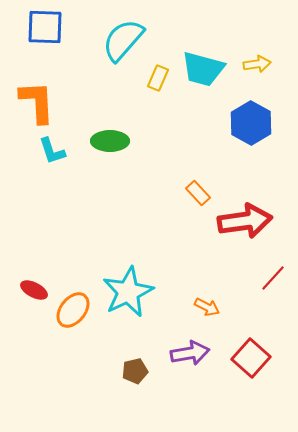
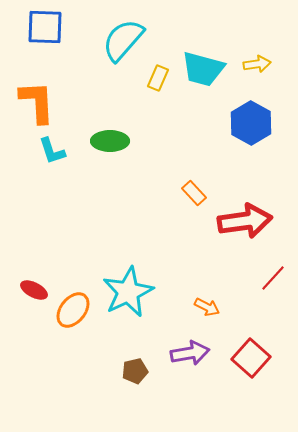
orange rectangle: moved 4 px left
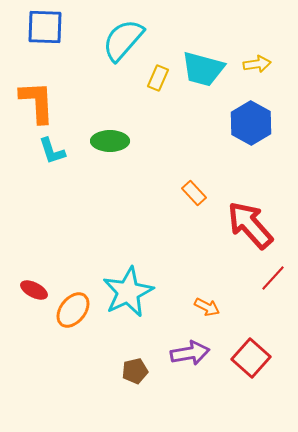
red arrow: moved 5 px right, 4 px down; rotated 124 degrees counterclockwise
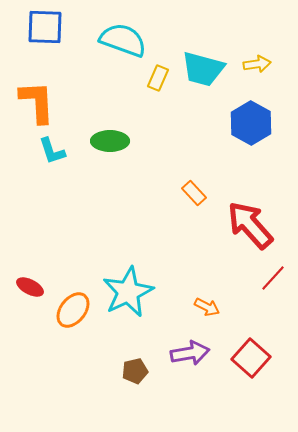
cyan semicircle: rotated 69 degrees clockwise
red ellipse: moved 4 px left, 3 px up
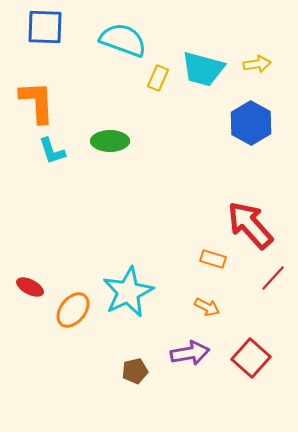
orange rectangle: moved 19 px right, 66 px down; rotated 30 degrees counterclockwise
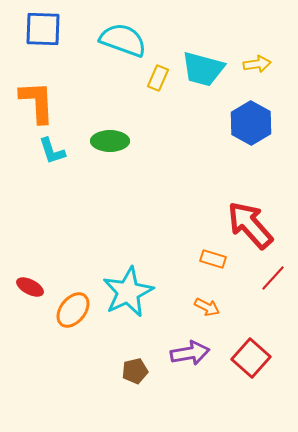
blue square: moved 2 px left, 2 px down
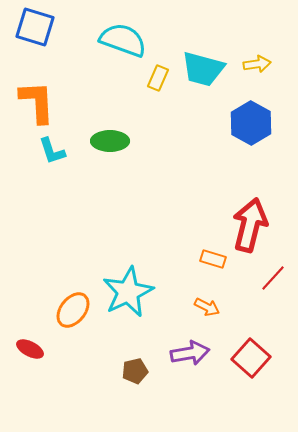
blue square: moved 8 px left, 2 px up; rotated 15 degrees clockwise
red arrow: rotated 56 degrees clockwise
red ellipse: moved 62 px down
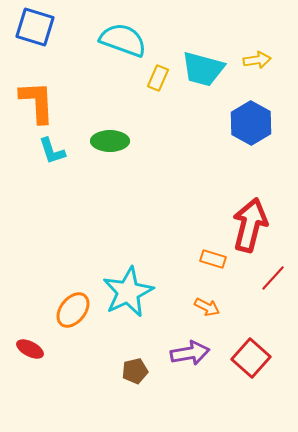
yellow arrow: moved 4 px up
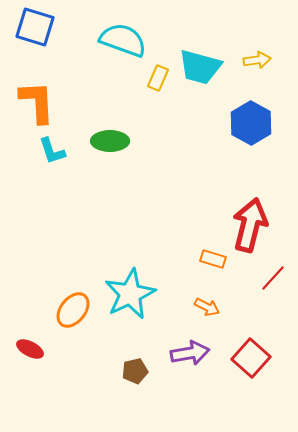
cyan trapezoid: moved 3 px left, 2 px up
cyan star: moved 2 px right, 2 px down
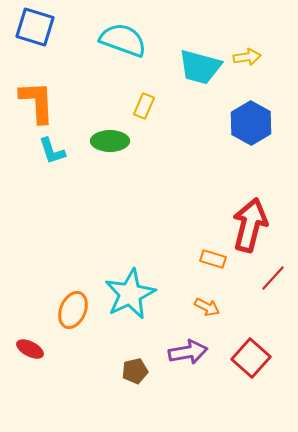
yellow arrow: moved 10 px left, 3 px up
yellow rectangle: moved 14 px left, 28 px down
orange ellipse: rotated 15 degrees counterclockwise
purple arrow: moved 2 px left, 1 px up
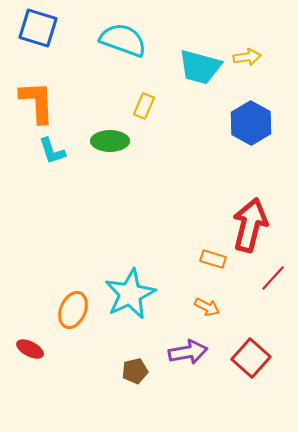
blue square: moved 3 px right, 1 px down
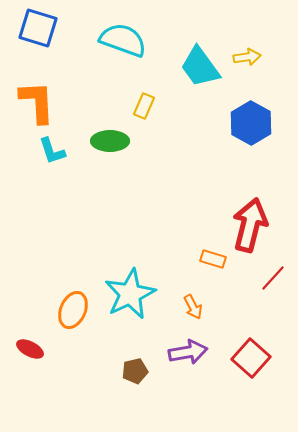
cyan trapezoid: rotated 39 degrees clockwise
orange arrow: moved 14 px left; rotated 35 degrees clockwise
